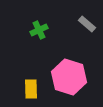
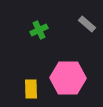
pink hexagon: moved 1 px left, 1 px down; rotated 16 degrees counterclockwise
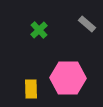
green cross: rotated 18 degrees counterclockwise
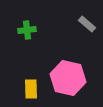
green cross: moved 12 px left; rotated 36 degrees clockwise
pink hexagon: rotated 12 degrees clockwise
